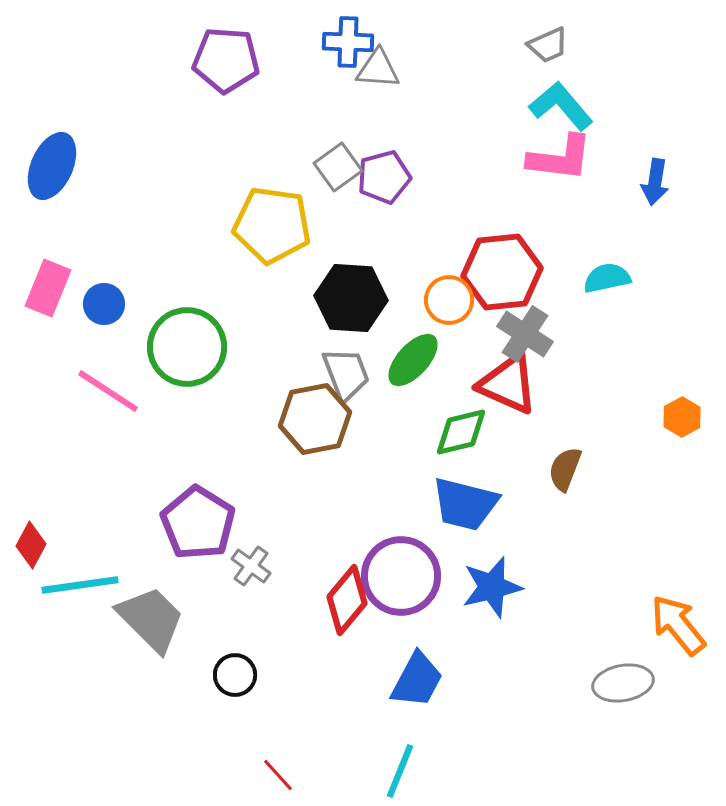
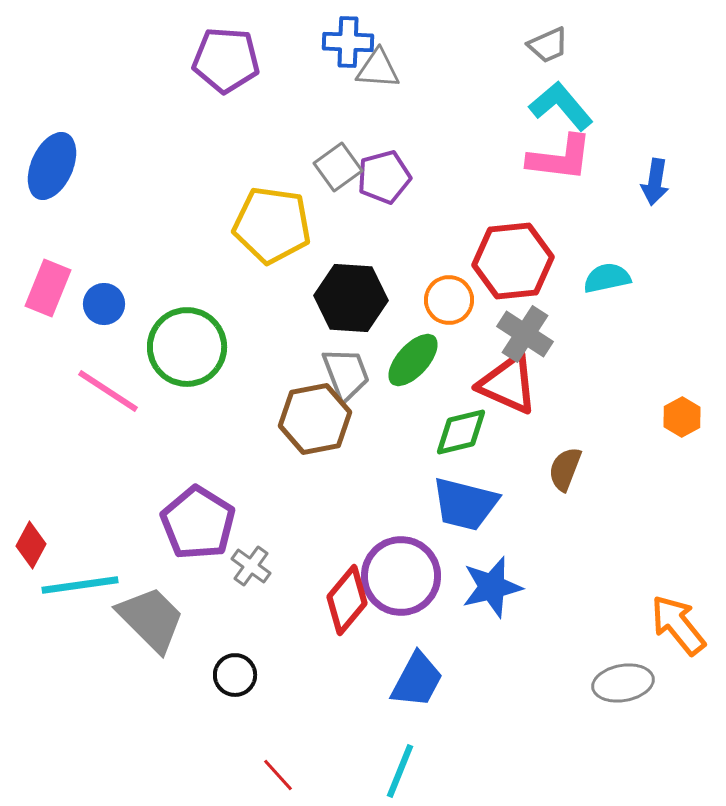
red hexagon at (502, 272): moved 11 px right, 11 px up
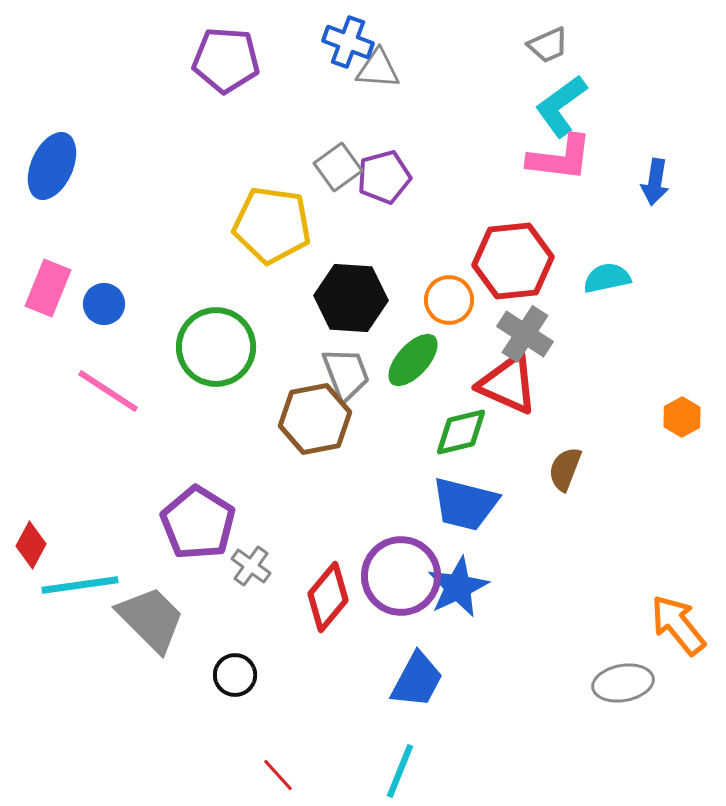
blue cross at (348, 42): rotated 18 degrees clockwise
cyan L-shape at (561, 106): rotated 86 degrees counterclockwise
green circle at (187, 347): moved 29 px right
blue star at (492, 587): moved 34 px left; rotated 12 degrees counterclockwise
red diamond at (347, 600): moved 19 px left, 3 px up
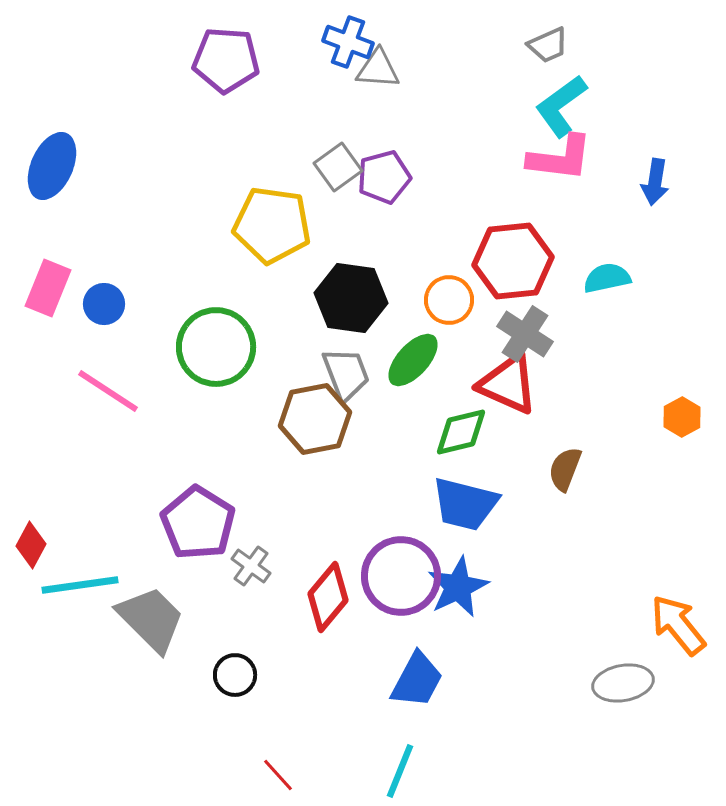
black hexagon at (351, 298): rotated 4 degrees clockwise
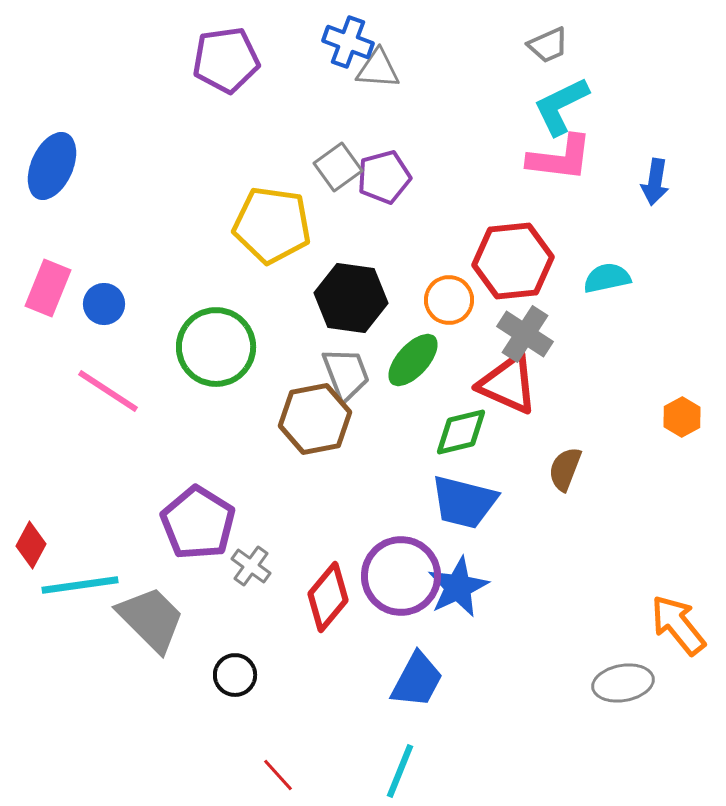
purple pentagon at (226, 60): rotated 12 degrees counterclockwise
cyan L-shape at (561, 106): rotated 10 degrees clockwise
blue trapezoid at (465, 504): moved 1 px left, 2 px up
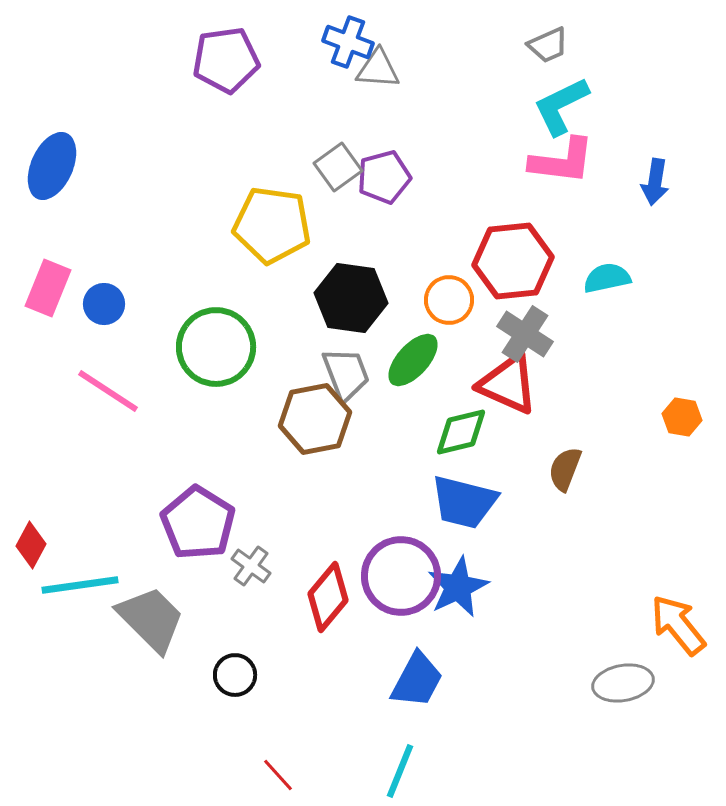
pink L-shape at (560, 158): moved 2 px right, 3 px down
orange hexagon at (682, 417): rotated 21 degrees counterclockwise
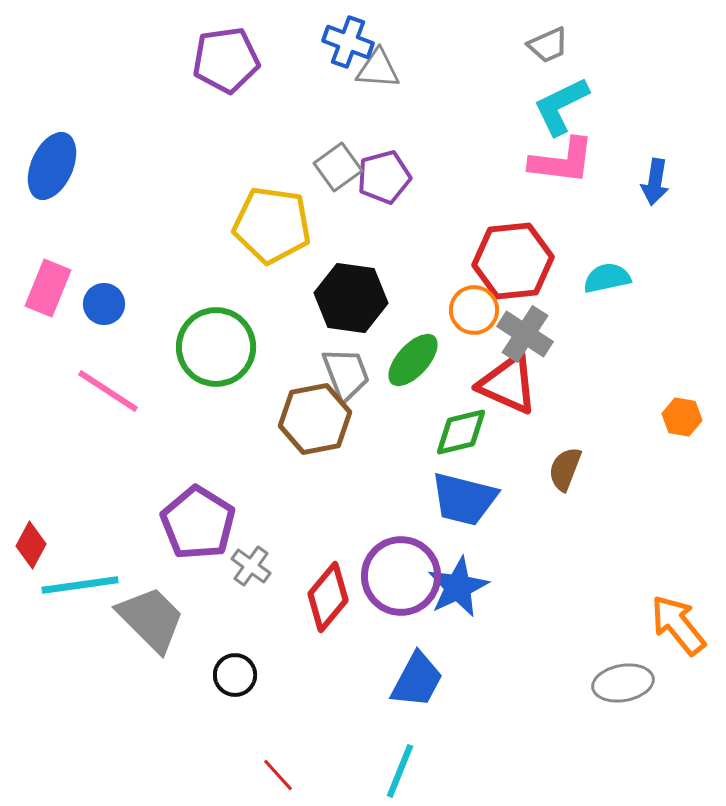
orange circle at (449, 300): moved 25 px right, 10 px down
blue trapezoid at (464, 502): moved 3 px up
